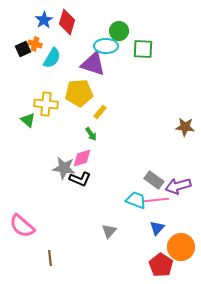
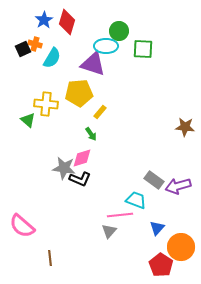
pink line: moved 36 px left, 15 px down
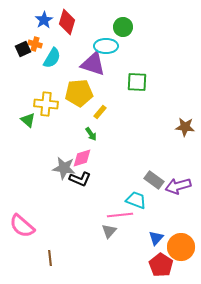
green circle: moved 4 px right, 4 px up
green square: moved 6 px left, 33 px down
blue triangle: moved 1 px left, 10 px down
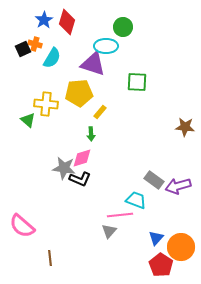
green arrow: rotated 32 degrees clockwise
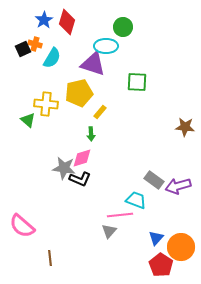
yellow pentagon: rotated 8 degrees counterclockwise
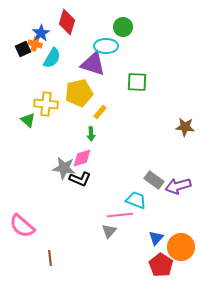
blue star: moved 3 px left, 13 px down
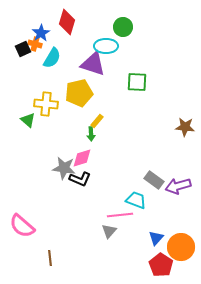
yellow rectangle: moved 3 px left, 9 px down
